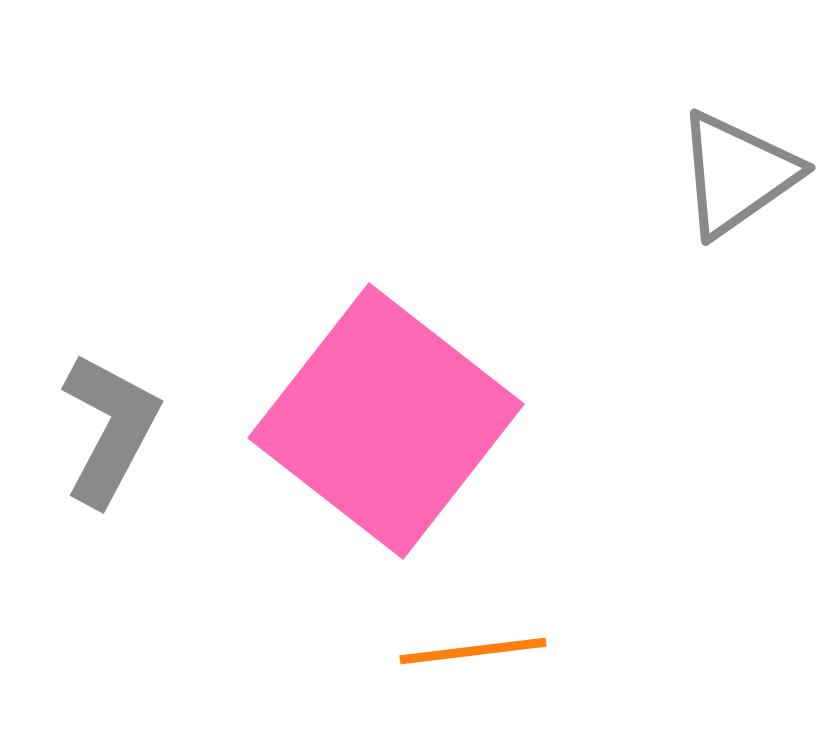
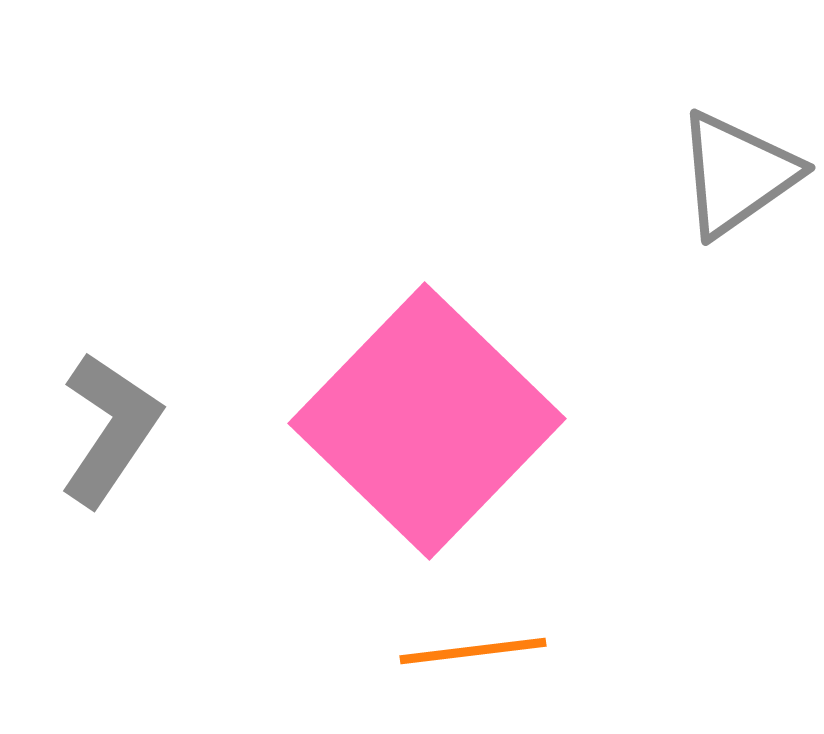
pink square: moved 41 px right; rotated 6 degrees clockwise
gray L-shape: rotated 6 degrees clockwise
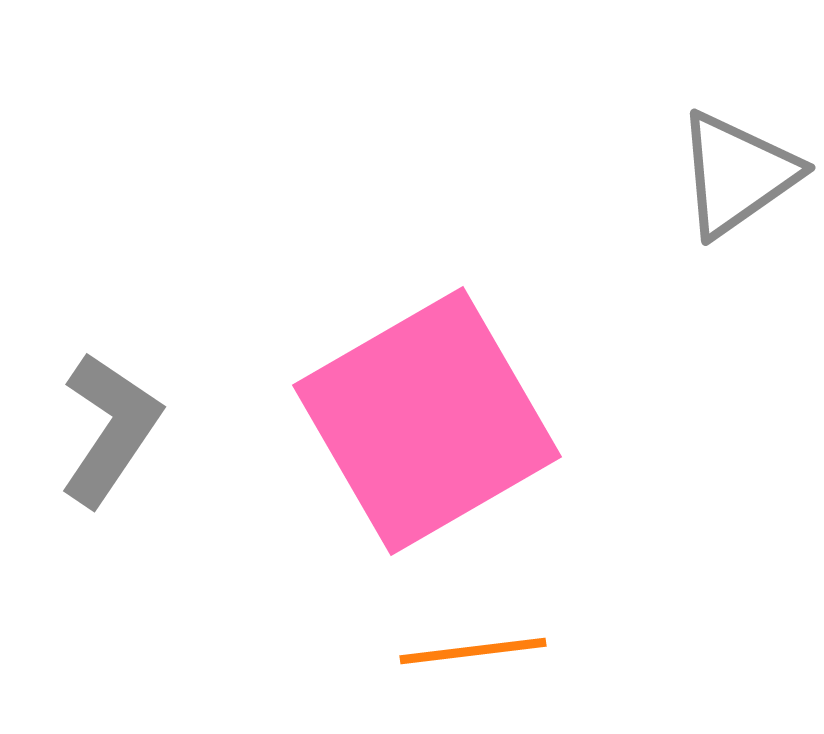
pink square: rotated 16 degrees clockwise
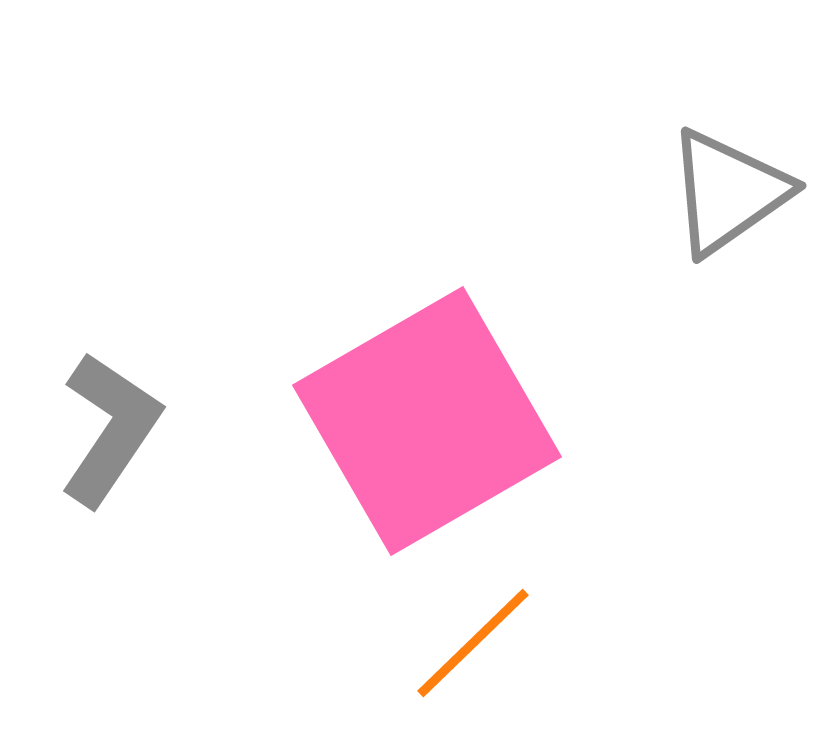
gray triangle: moved 9 px left, 18 px down
orange line: moved 8 px up; rotated 37 degrees counterclockwise
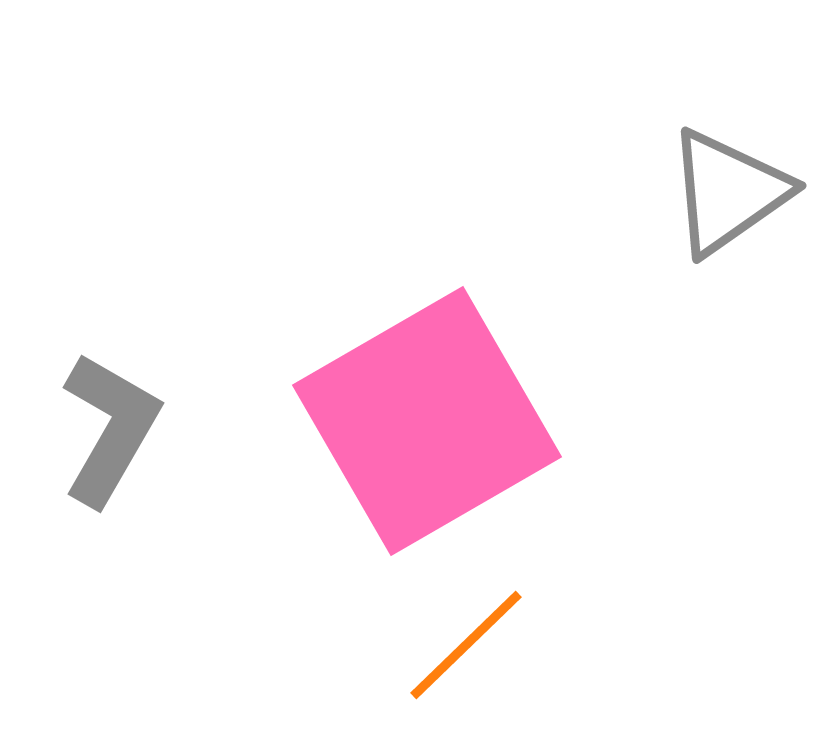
gray L-shape: rotated 4 degrees counterclockwise
orange line: moved 7 px left, 2 px down
